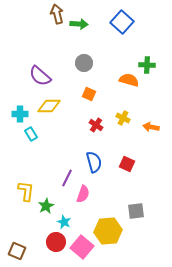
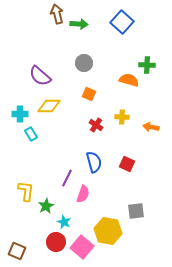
yellow cross: moved 1 px left, 1 px up; rotated 24 degrees counterclockwise
yellow hexagon: rotated 16 degrees clockwise
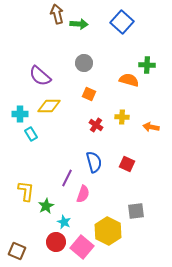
yellow hexagon: rotated 16 degrees clockwise
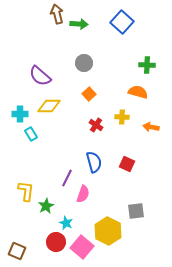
orange semicircle: moved 9 px right, 12 px down
orange square: rotated 24 degrees clockwise
cyan star: moved 2 px right, 1 px down
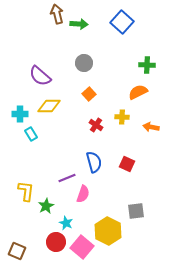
orange semicircle: rotated 42 degrees counterclockwise
purple line: rotated 42 degrees clockwise
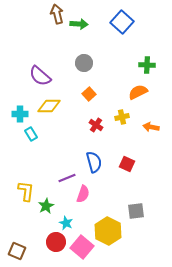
yellow cross: rotated 16 degrees counterclockwise
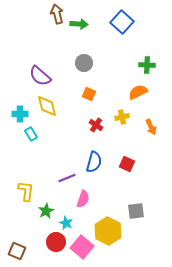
orange square: rotated 24 degrees counterclockwise
yellow diamond: moved 2 px left; rotated 75 degrees clockwise
orange arrow: rotated 126 degrees counterclockwise
blue semicircle: rotated 30 degrees clockwise
pink semicircle: moved 5 px down
green star: moved 5 px down
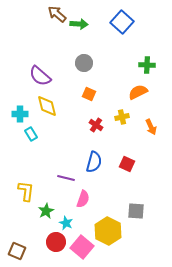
brown arrow: rotated 36 degrees counterclockwise
purple line: moved 1 px left; rotated 36 degrees clockwise
gray square: rotated 12 degrees clockwise
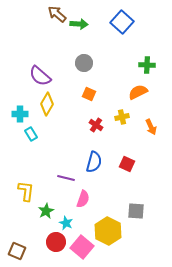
yellow diamond: moved 2 px up; rotated 45 degrees clockwise
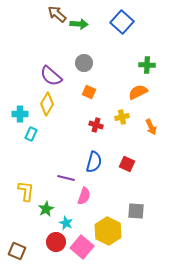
purple semicircle: moved 11 px right
orange square: moved 2 px up
red cross: rotated 16 degrees counterclockwise
cyan rectangle: rotated 56 degrees clockwise
pink semicircle: moved 1 px right, 3 px up
green star: moved 2 px up
